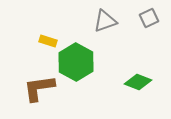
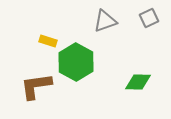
green diamond: rotated 20 degrees counterclockwise
brown L-shape: moved 3 px left, 2 px up
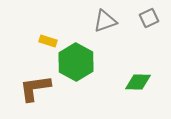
brown L-shape: moved 1 px left, 2 px down
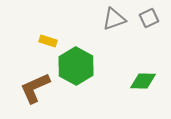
gray triangle: moved 9 px right, 2 px up
green hexagon: moved 4 px down
green diamond: moved 5 px right, 1 px up
brown L-shape: rotated 16 degrees counterclockwise
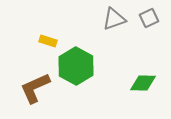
green diamond: moved 2 px down
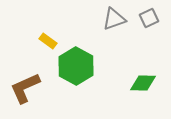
yellow rectangle: rotated 18 degrees clockwise
brown L-shape: moved 10 px left
